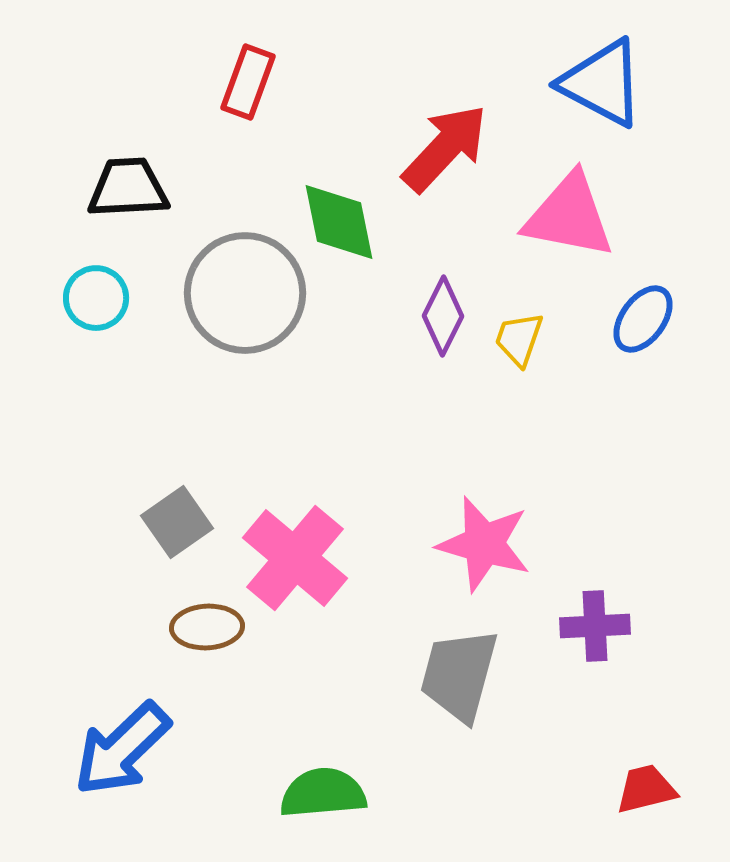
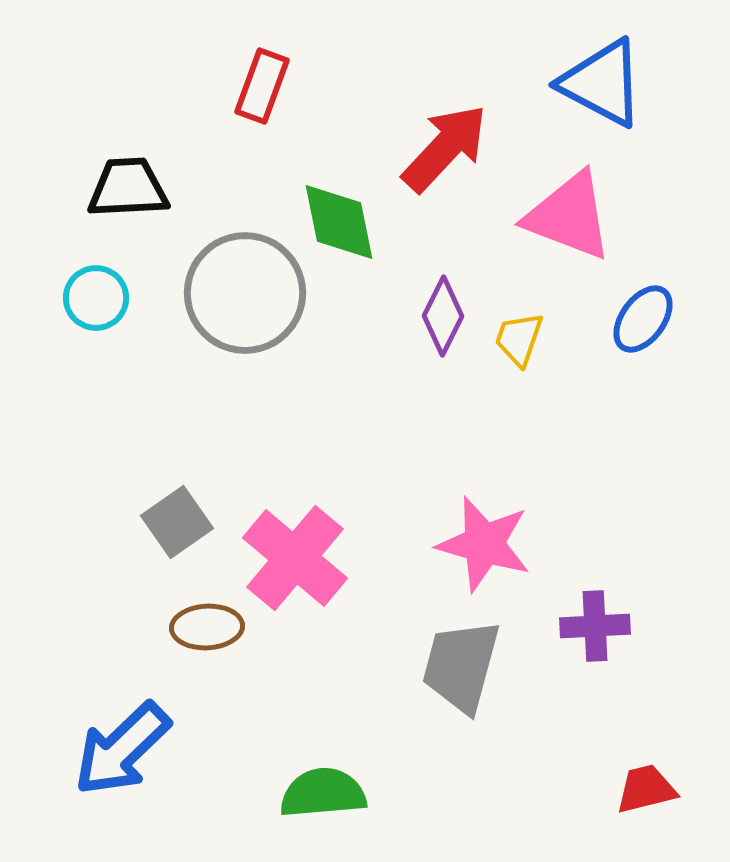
red rectangle: moved 14 px right, 4 px down
pink triangle: rotated 10 degrees clockwise
gray trapezoid: moved 2 px right, 9 px up
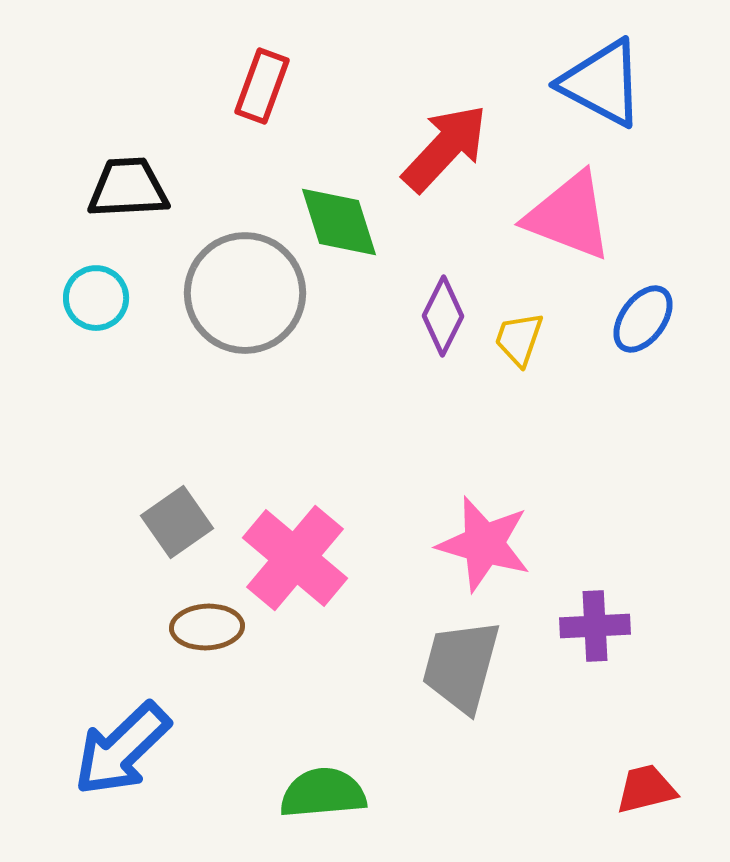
green diamond: rotated 6 degrees counterclockwise
